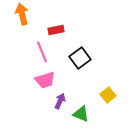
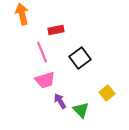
yellow square: moved 1 px left, 2 px up
purple arrow: rotated 56 degrees counterclockwise
green triangle: moved 4 px up; rotated 24 degrees clockwise
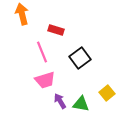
red rectangle: rotated 28 degrees clockwise
green triangle: moved 6 px up; rotated 36 degrees counterclockwise
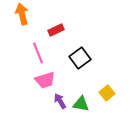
red rectangle: rotated 42 degrees counterclockwise
pink line: moved 4 px left, 1 px down
